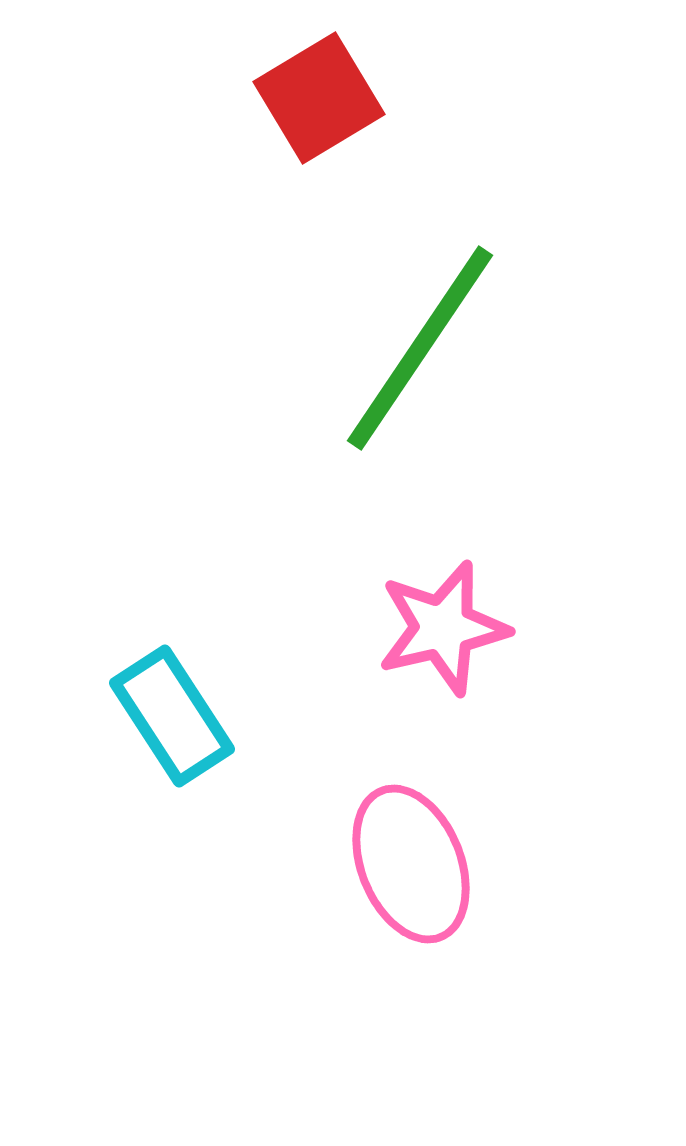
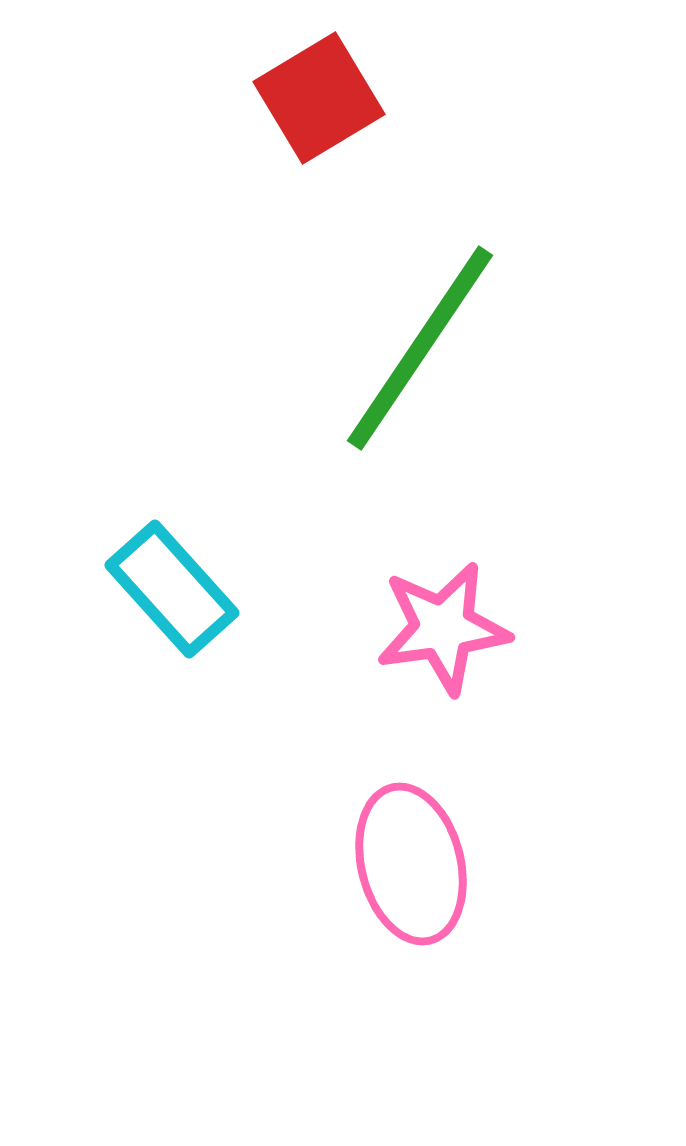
pink star: rotated 5 degrees clockwise
cyan rectangle: moved 127 px up; rotated 9 degrees counterclockwise
pink ellipse: rotated 8 degrees clockwise
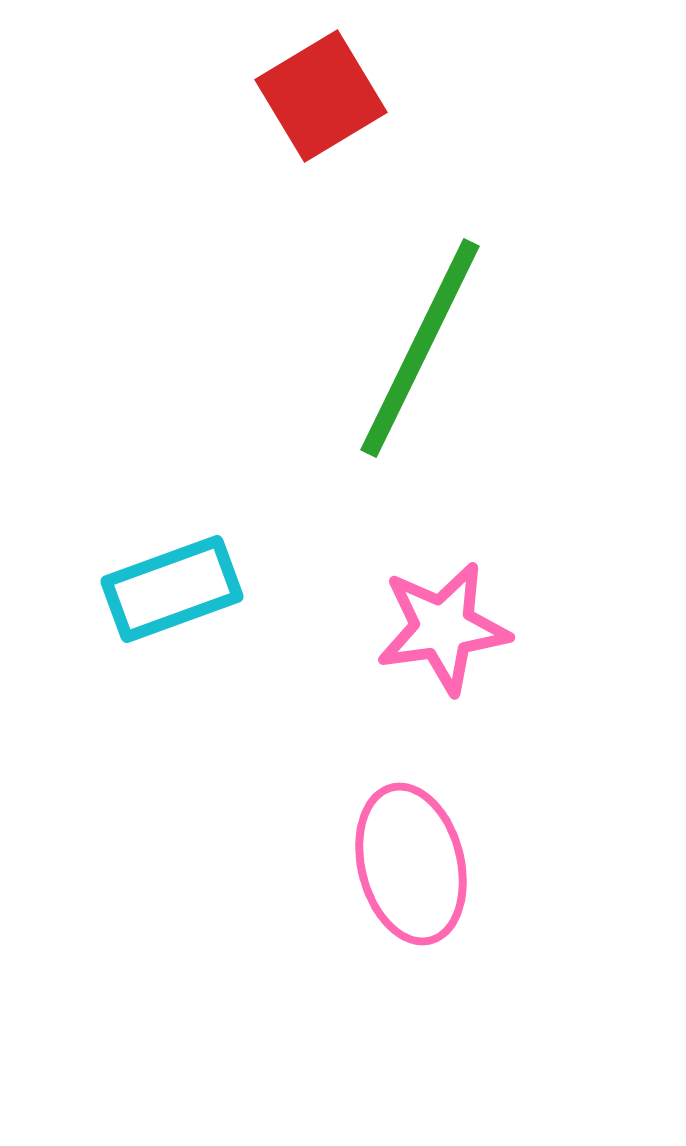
red square: moved 2 px right, 2 px up
green line: rotated 8 degrees counterclockwise
cyan rectangle: rotated 68 degrees counterclockwise
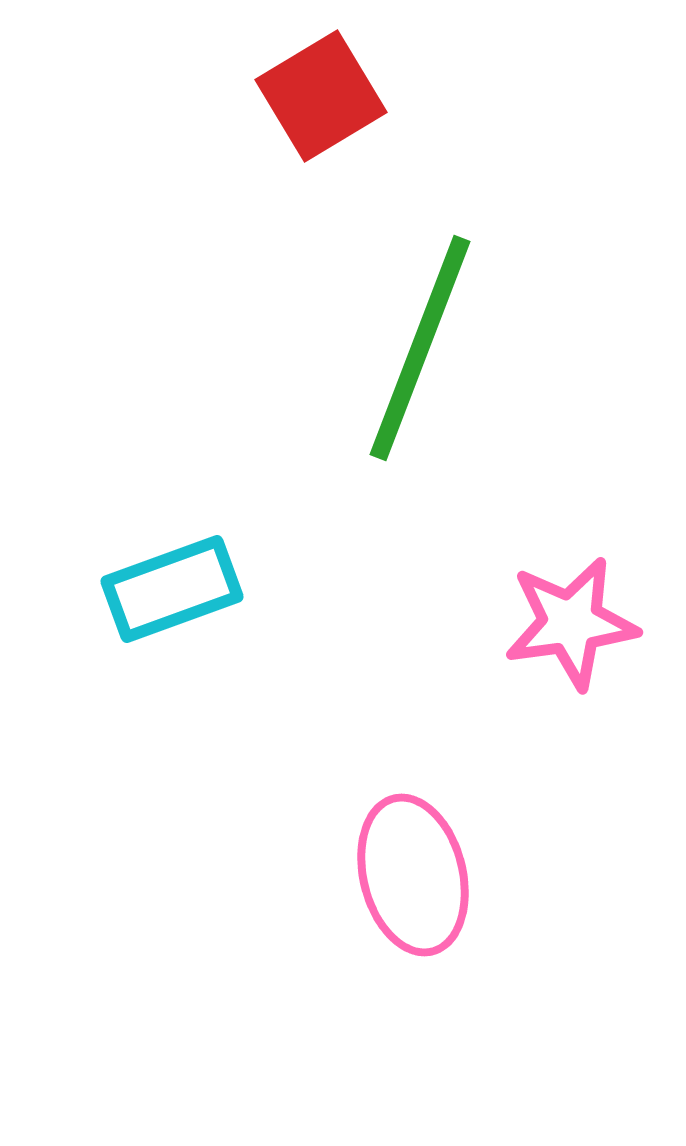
green line: rotated 5 degrees counterclockwise
pink star: moved 128 px right, 5 px up
pink ellipse: moved 2 px right, 11 px down
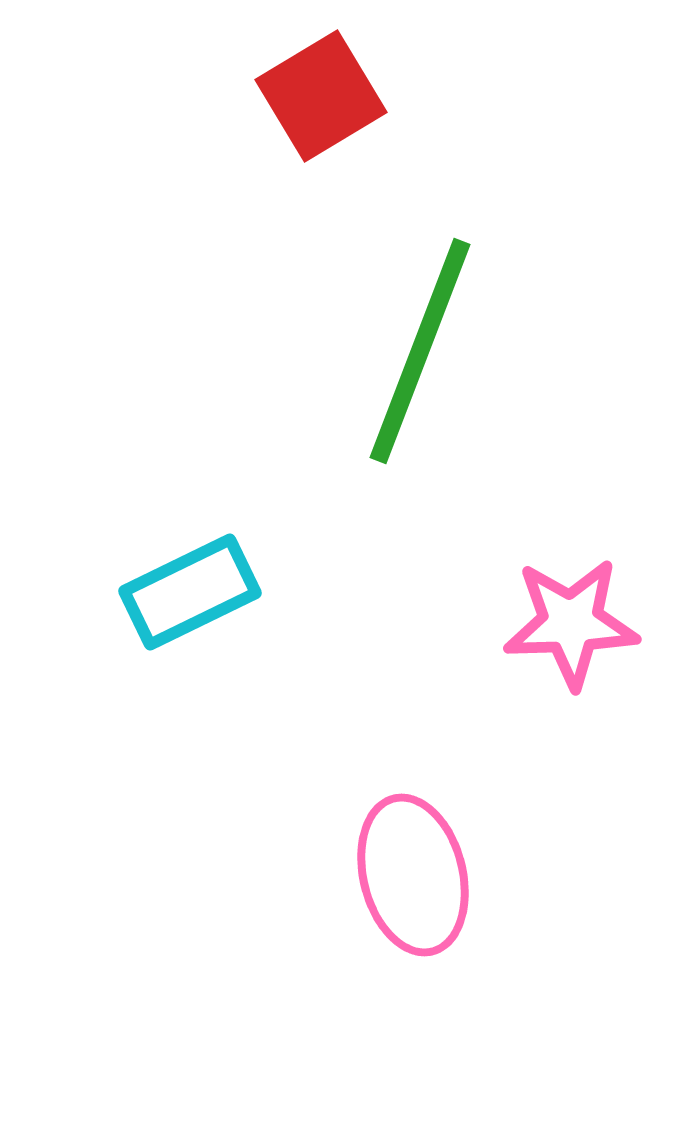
green line: moved 3 px down
cyan rectangle: moved 18 px right, 3 px down; rotated 6 degrees counterclockwise
pink star: rotated 6 degrees clockwise
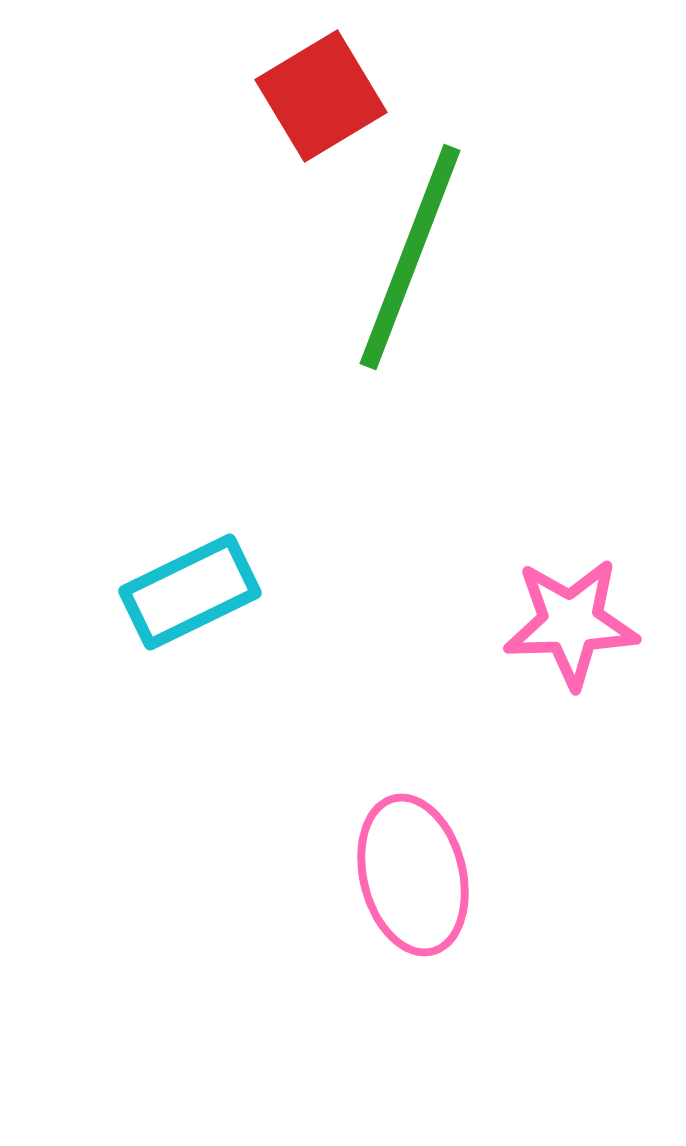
green line: moved 10 px left, 94 px up
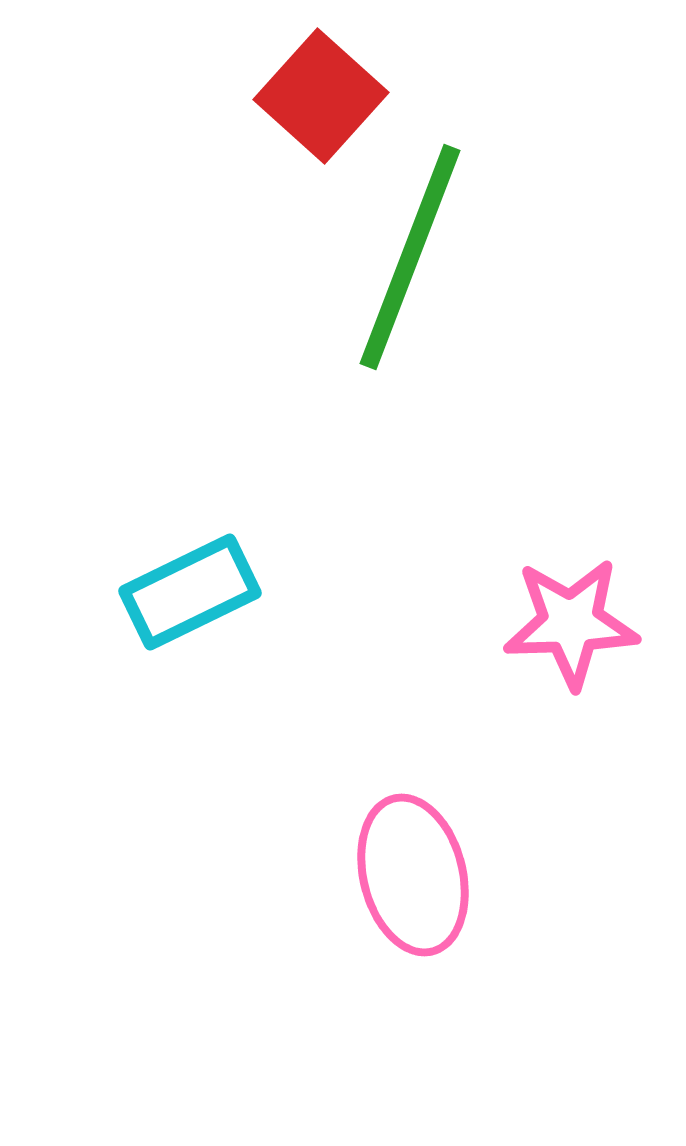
red square: rotated 17 degrees counterclockwise
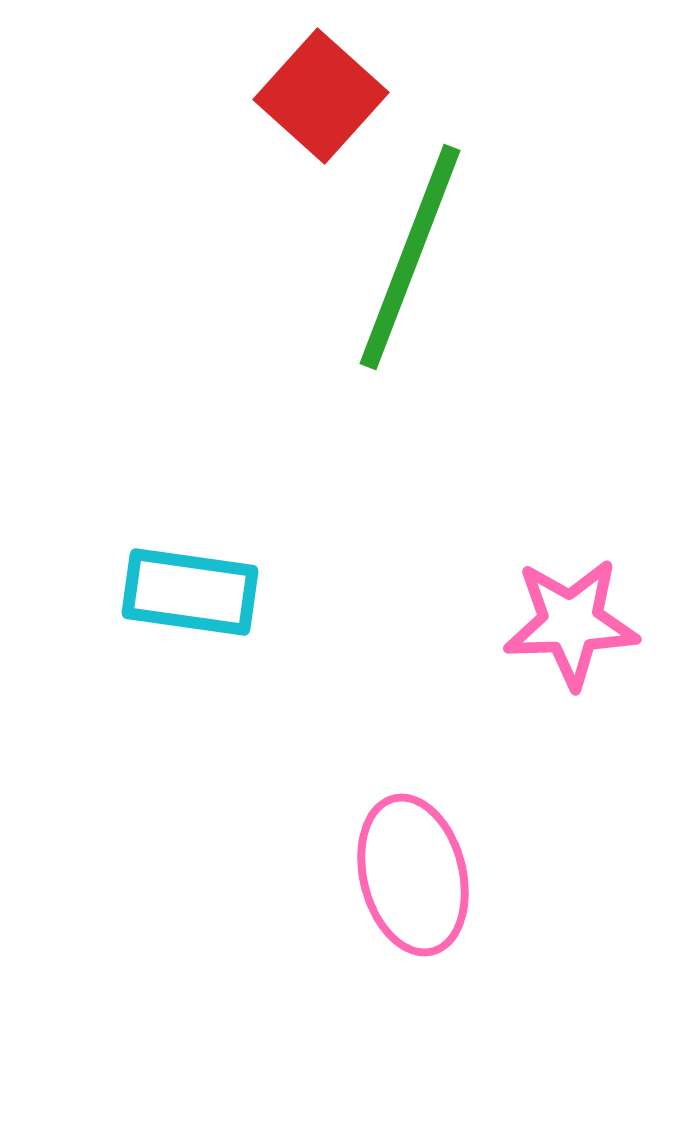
cyan rectangle: rotated 34 degrees clockwise
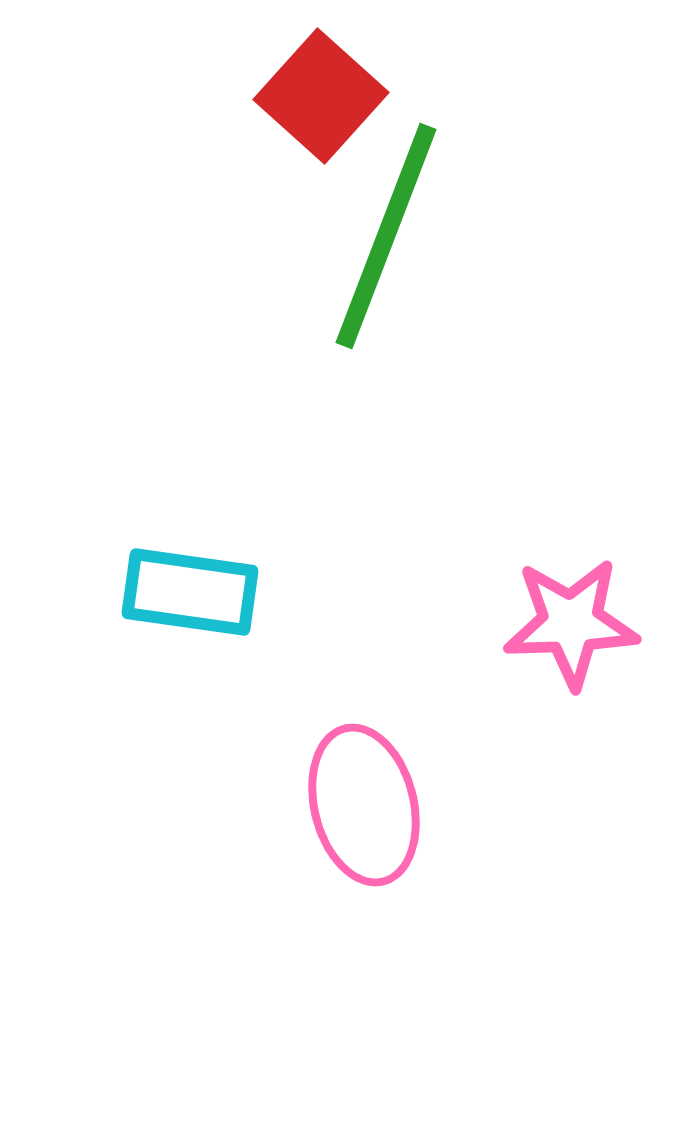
green line: moved 24 px left, 21 px up
pink ellipse: moved 49 px left, 70 px up
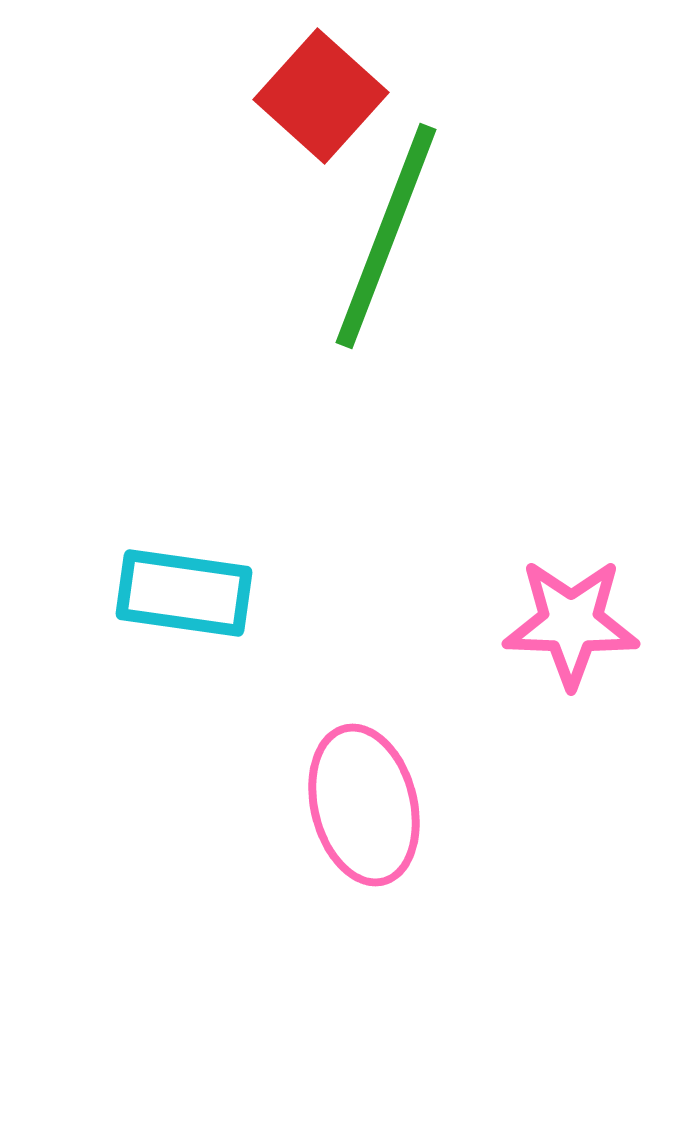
cyan rectangle: moved 6 px left, 1 px down
pink star: rotated 4 degrees clockwise
